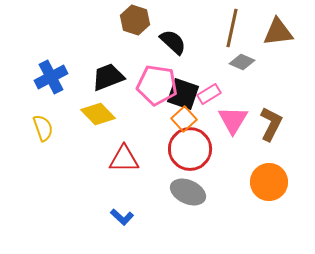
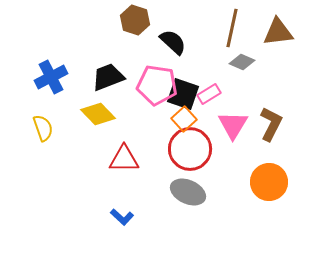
pink triangle: moved 5 px down
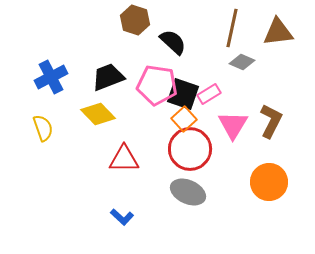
brown L-shape: moved 3 px up
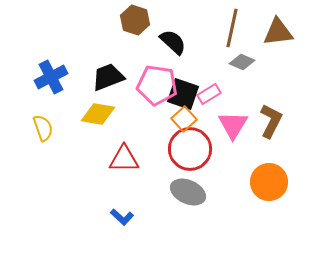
yellow diamond: rotated 36 degrees counterclockwise
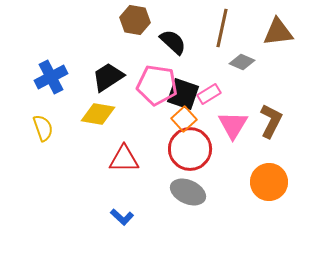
brown hexagon: rotated 8 degrees counterclockwise
brown line: moved 10 px left
black trapezoid: rotated 12 degrees counterclockwise
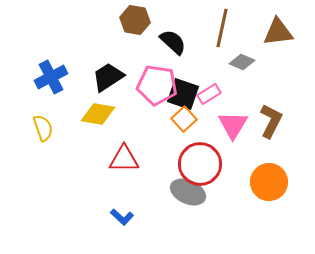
red circle: moved 10 px right, 15 px down
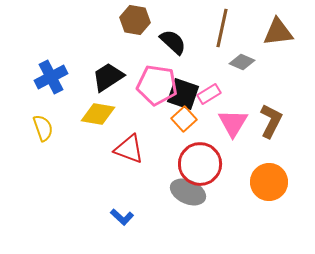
pink triangle: moved 2 px up
red triangle: moved 5 px right, 10 px up; rotated 20 degrees clockwise
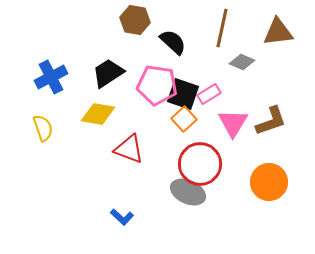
black trapezoid: moved 4 px up
brown L-shape: rotated 44 degrees clockwise
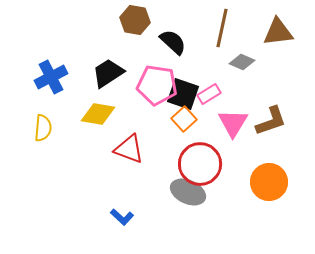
yellow semicircle: rotated 24 degrees clockwise
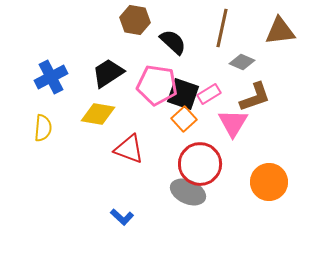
brown triangle: moved 2 px right, 1 px up
brown L-shape: moved 16 px left, 24 px up
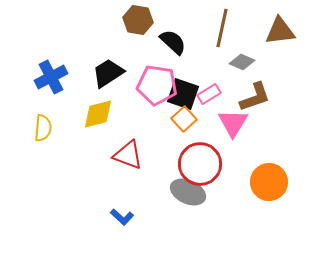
brown hexagon: moved 3 px right
yellow diamond: rotated 24 degrees counterclockwise
red triangle: moved 1 px left, 6 px down
